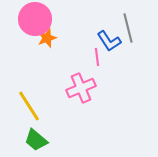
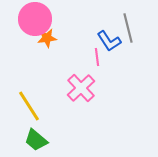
orange star: rotated 12 degrees clockwise
pink cross: rotated 20 degrees counterclockwise
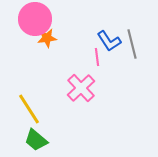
gray line: moved 4 px right, 16 px down
yellow line: moved 3 px down
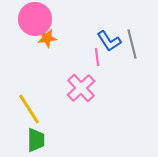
green trapezoid: rotated 130 degrees counterclockwise
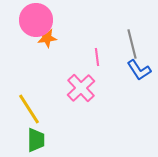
pink circle: moved 1 px right, 1 px down
blue L-shape: moved 30 px right, 29 px down
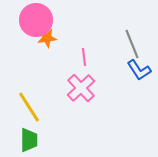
gray line: rotated 8 degrees counterclockwise
pink line: moved 13 px left
yellow line: moved 2 px up
green trapezoid: moved 7 px left
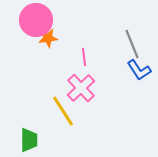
orange star: moved 1 px right
yellow line: moved 34 px right, 4 px down
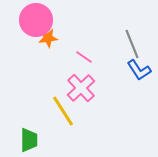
pink line: rotated 48 degrees counterclockwise
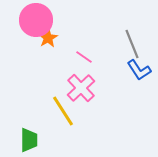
orange star: rotated 24 degrees counterclockwise
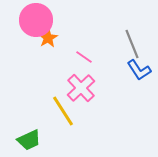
green trapezoid: rotated 65 degrees clockwise
